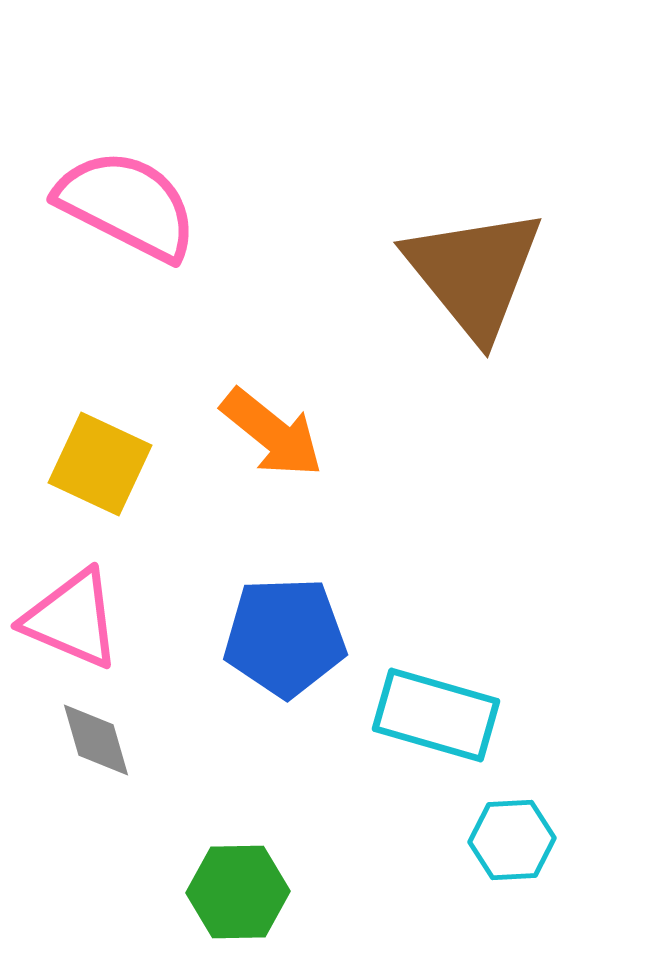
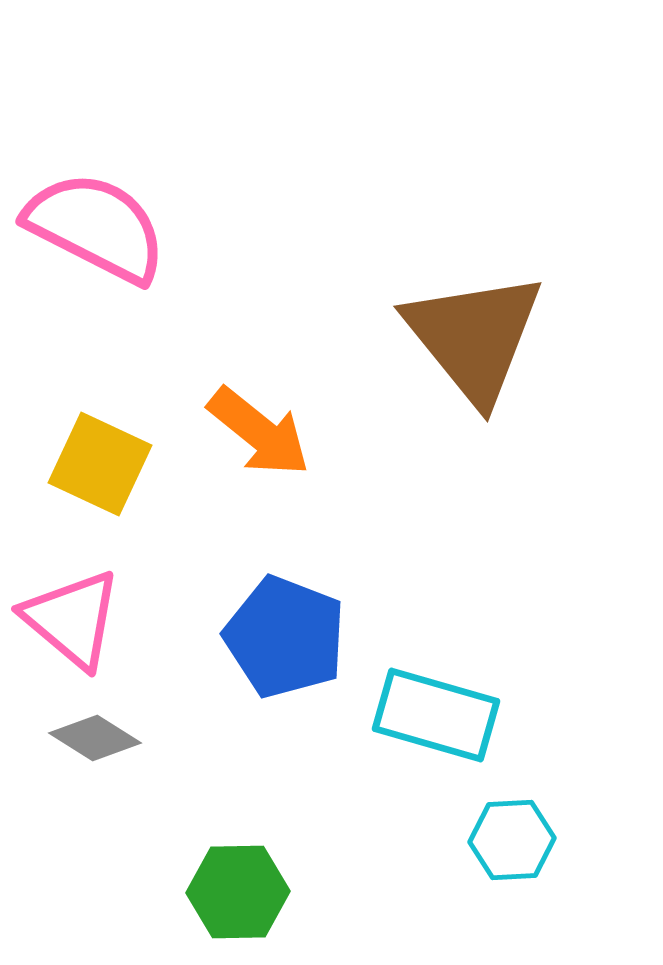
pink semicircle: moved 31 px left, 22 px down
brown triangle: moved 64 px down
orange arrow: moved 13 px left, 1 px up
pink triangle: rotated 17 degrees clockwise
blue pentagon: rotated 23 degrees clockwise
gray diamond: moved 1 px left, 2 px up; rotated 42 degrees counterclockwise
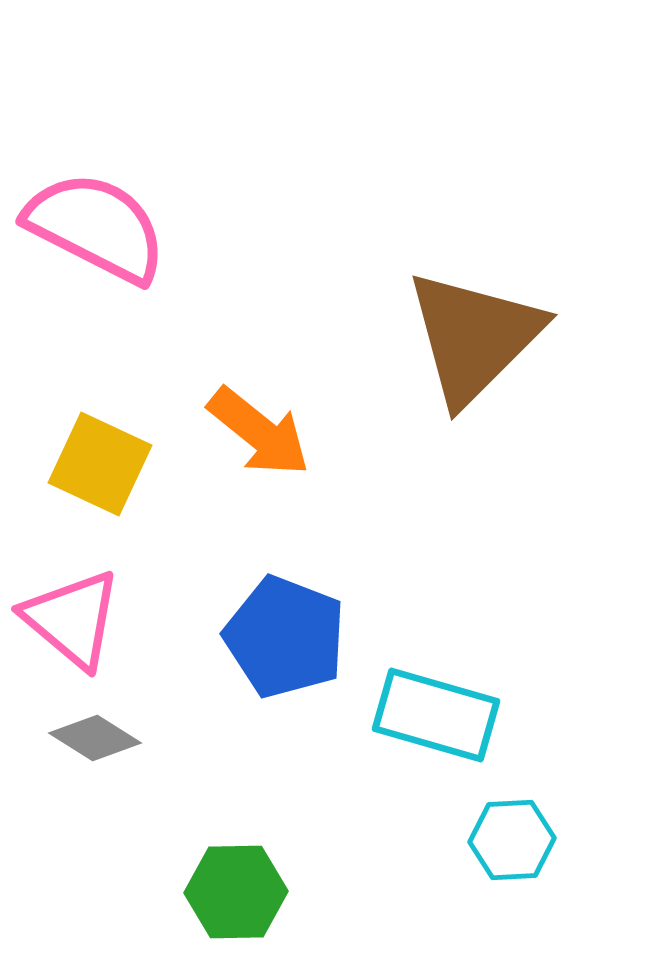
brown triangle: rotated 24 degrees clockwise
green hexagon: moved 2 px left
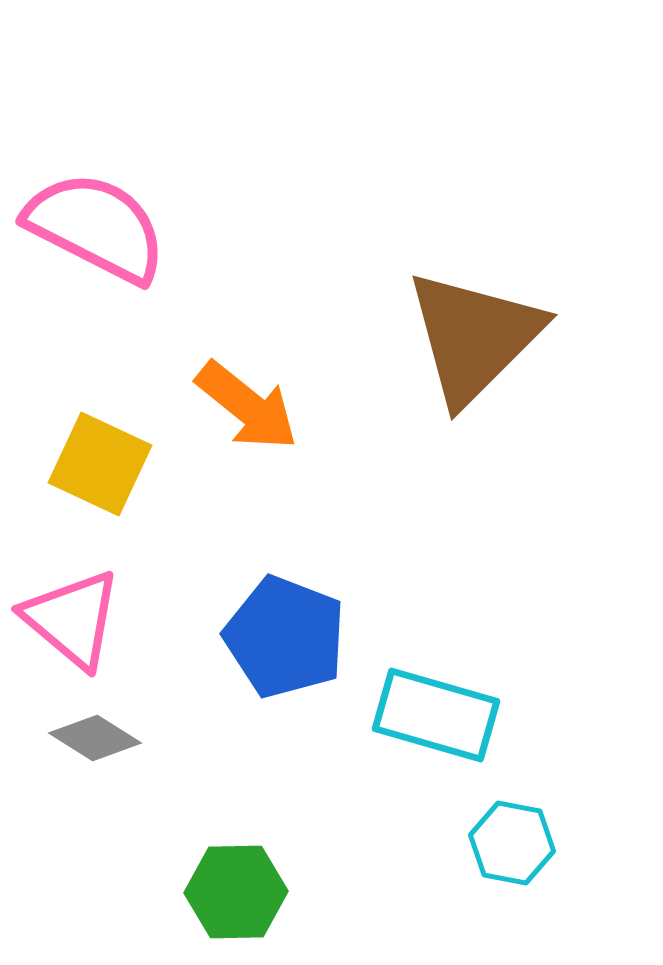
orange arrow: moved 12 px left, 26 px up
cyan hexagon: moved 3 px down; rotated 14 degrees clockwise
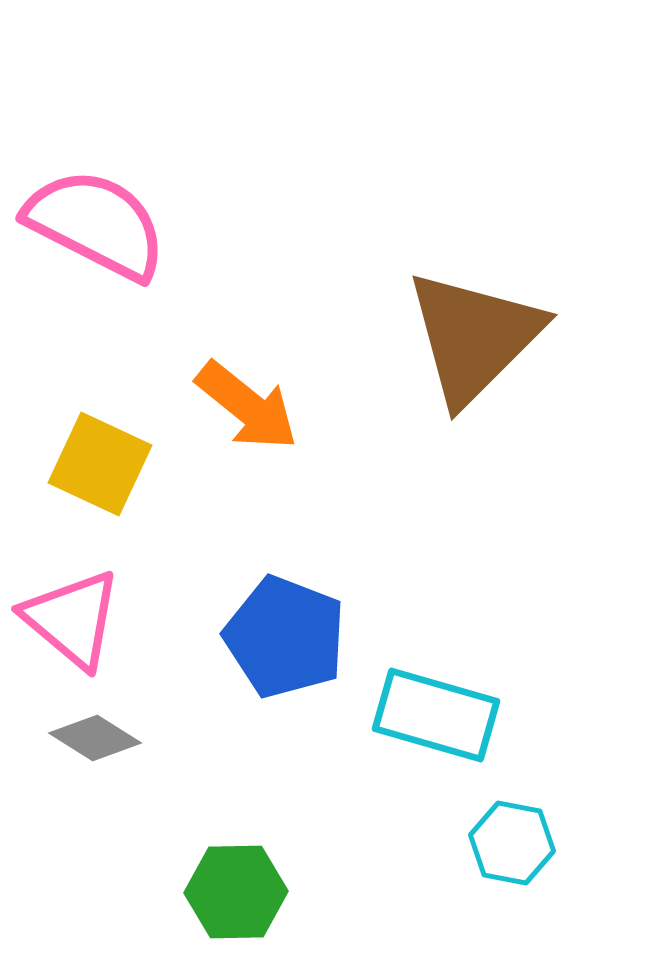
pink semicircle: moved 3 px up
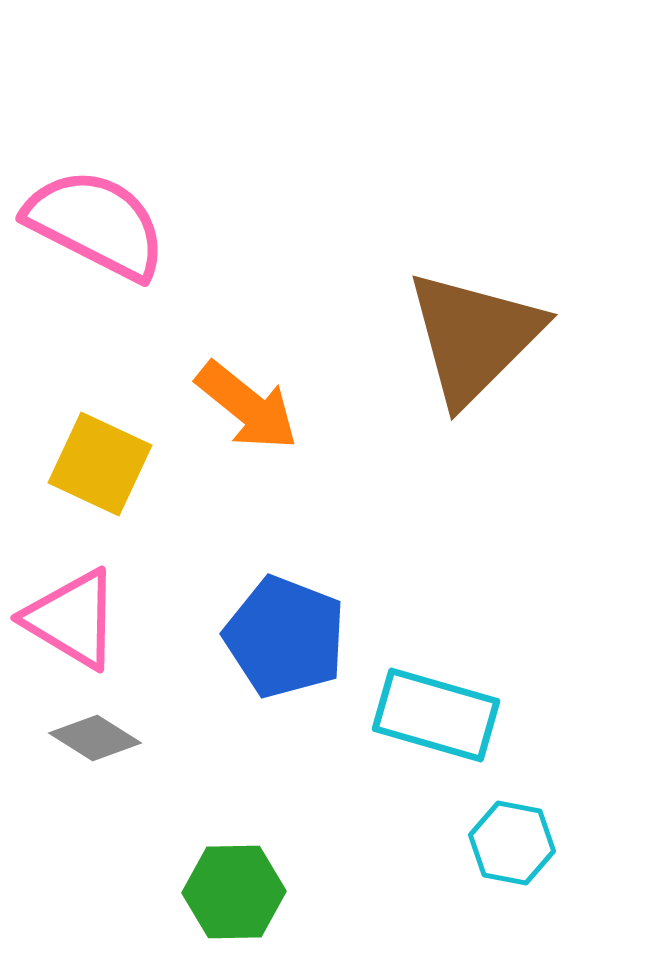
pink triangle: rotated 9 degrees counterclockwise
green hexagon: moved 2 px left
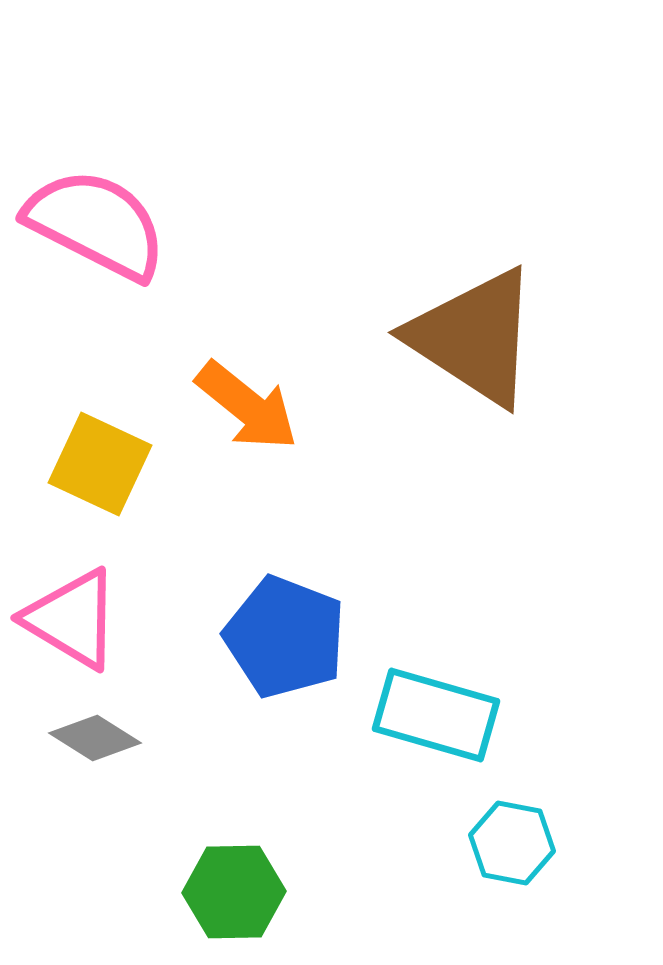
brown triangle: rotated 42 degrees counterclockwise
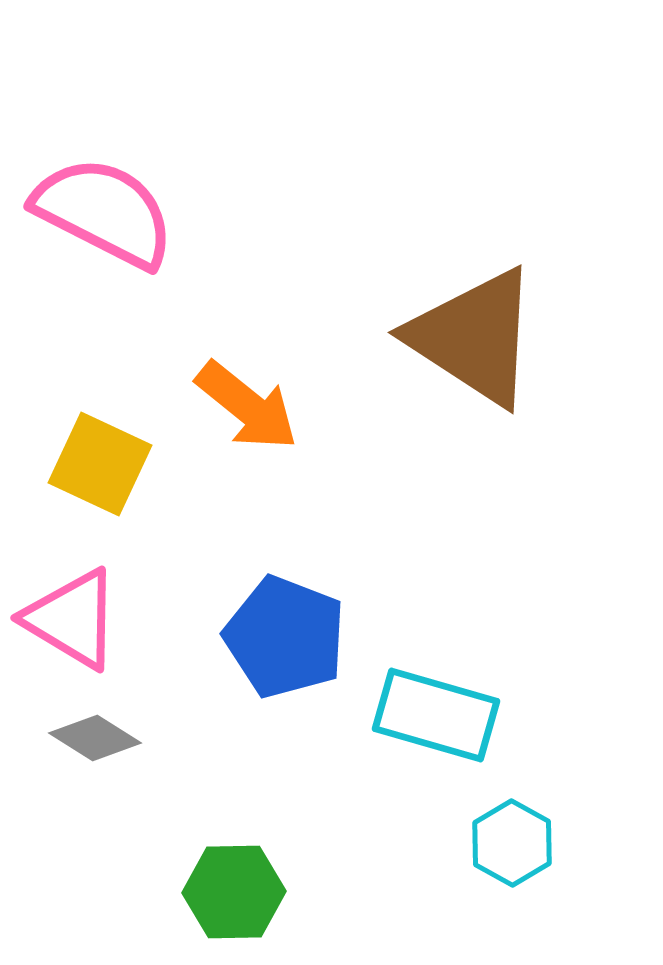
pink semicircle: moved 8 px right, 12 px up
cyan hexagon: rotated 18 degrees clockwise
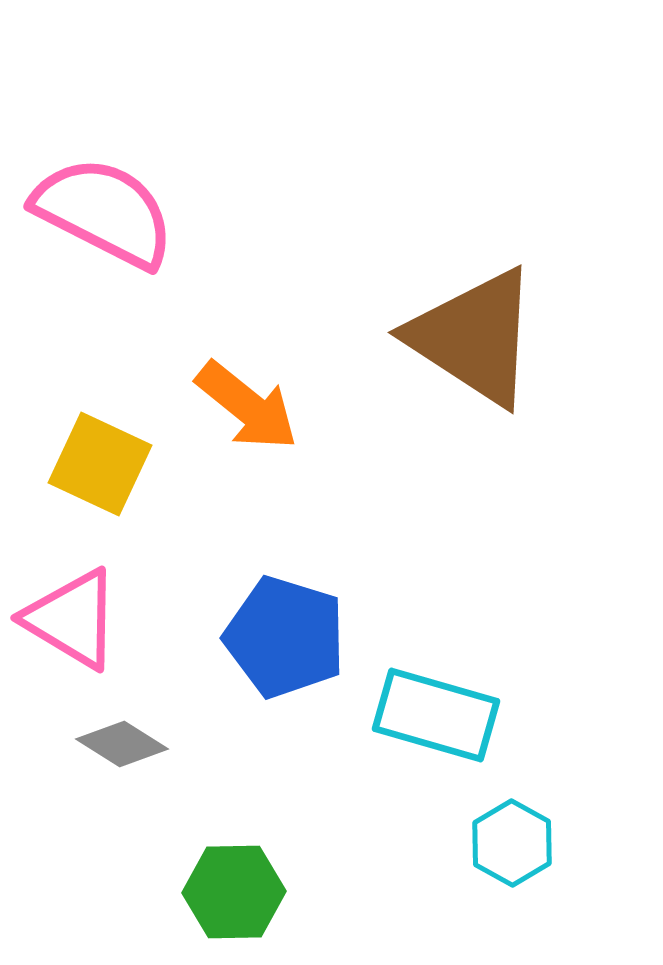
blue pentagon: rotated 4 degrees counterclockwise
gray diamond: moved 27 px right, 6 px down
